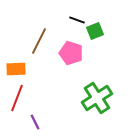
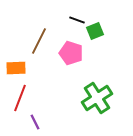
orange rectangle: moved 1 px up
red line: moved 3 px right
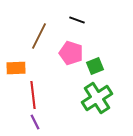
green square: moved 35 px down
brown line: moved 5 px up
red line: moved 13 px right, 3 px up; rotated 28 degrees counterclockwise
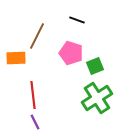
brown line: moved 2 px left
orange rectangle: moved 10 px up
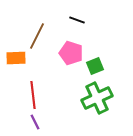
green cross: rotated 8 degrees clockwise
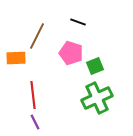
black line: moved 1 px right, 2 px down
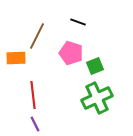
purple line: moved 2 px down
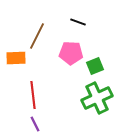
pink pentagon: rotated 15 degrees counterclockwise
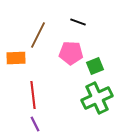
brown line: moved 1 px right, 1 px up
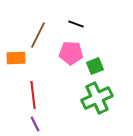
black line: moved 2 px left, 2 px down
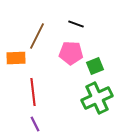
brown line: moved 1 px left, 1 px down
red line: moved 3 px up
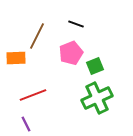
pink pentagon: rotated 25 degrees counterclockwise
red line: moved 3 px down; rotated 76 degrees clockwise
purple line: moved 9 px left
